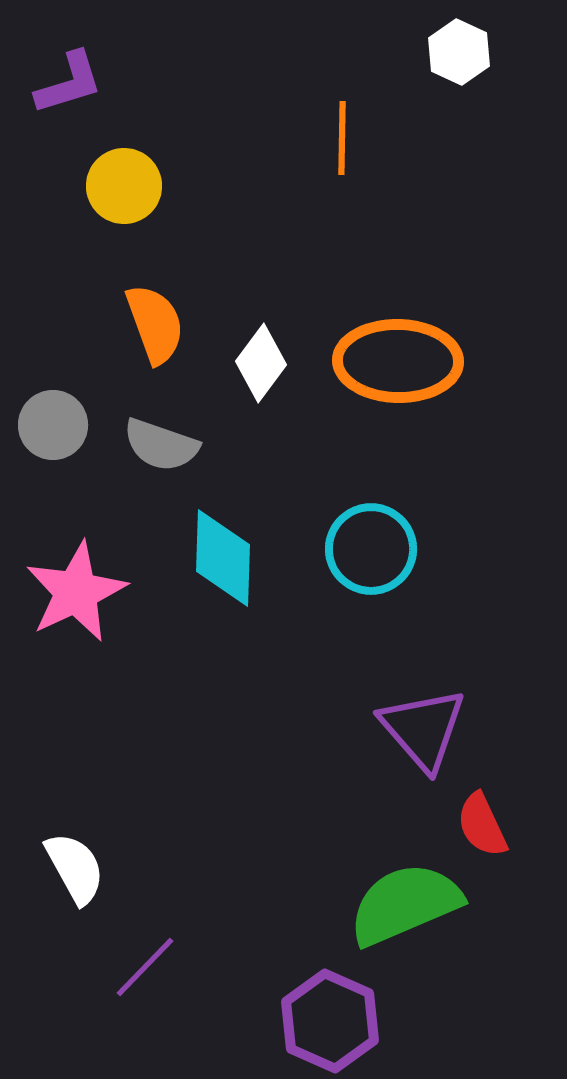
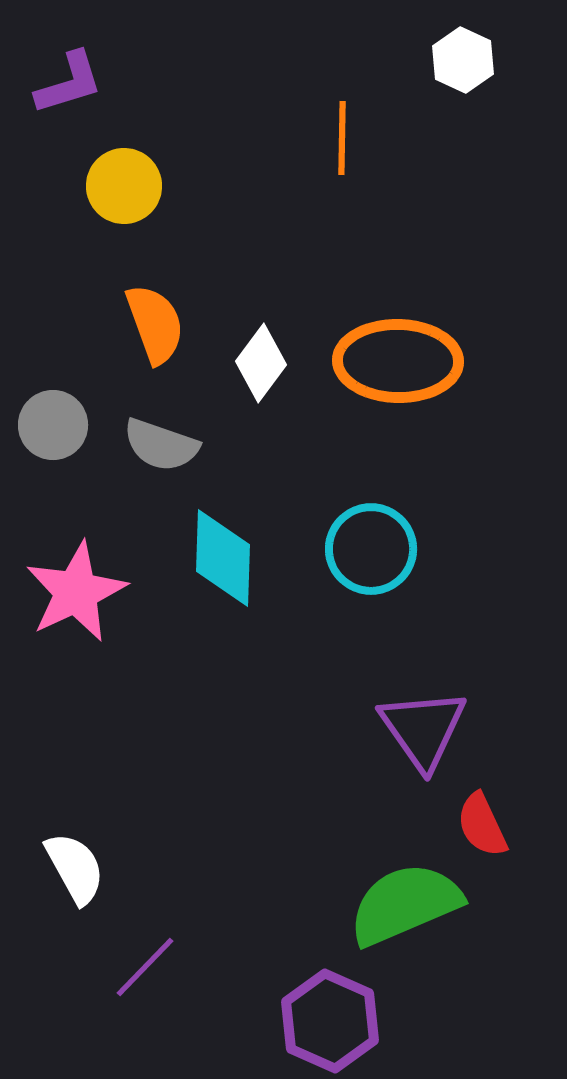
white hexagon: moved 4 px right, 8 px down
purple triangle: rotated 6 degrees clockwise
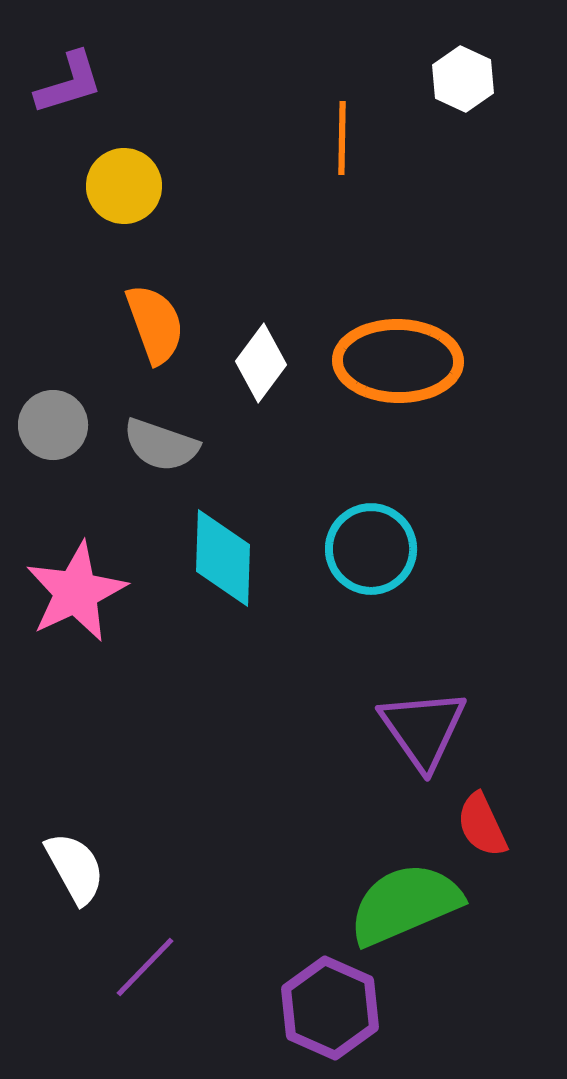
white hexagon: moved 19 px down
purple hexagon: moved 13 px up
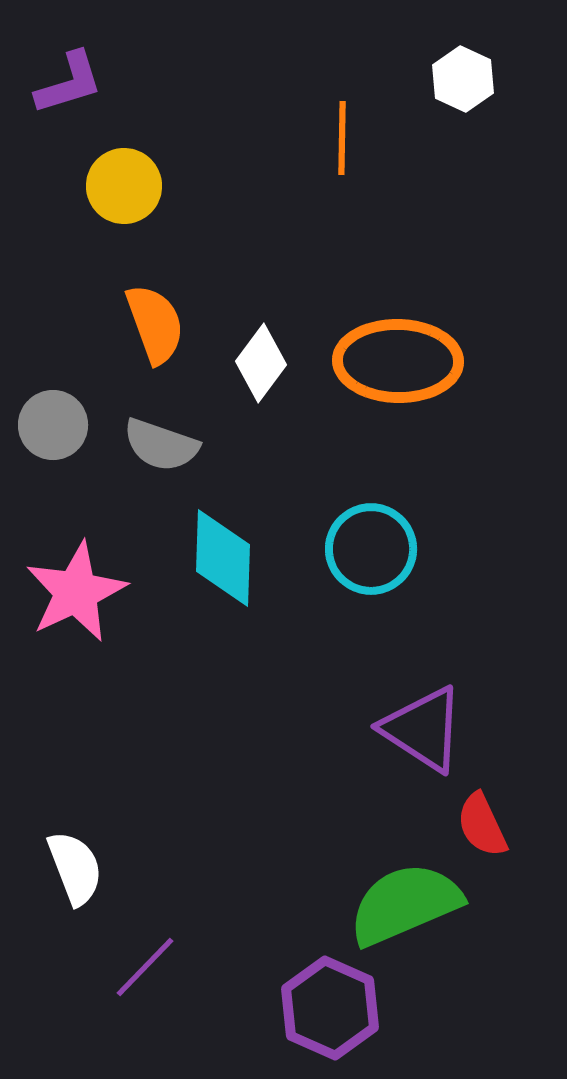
purple triangle: rotated 22 degrees counterclockwise
white semicircle: rotated 8 degrees clockwise
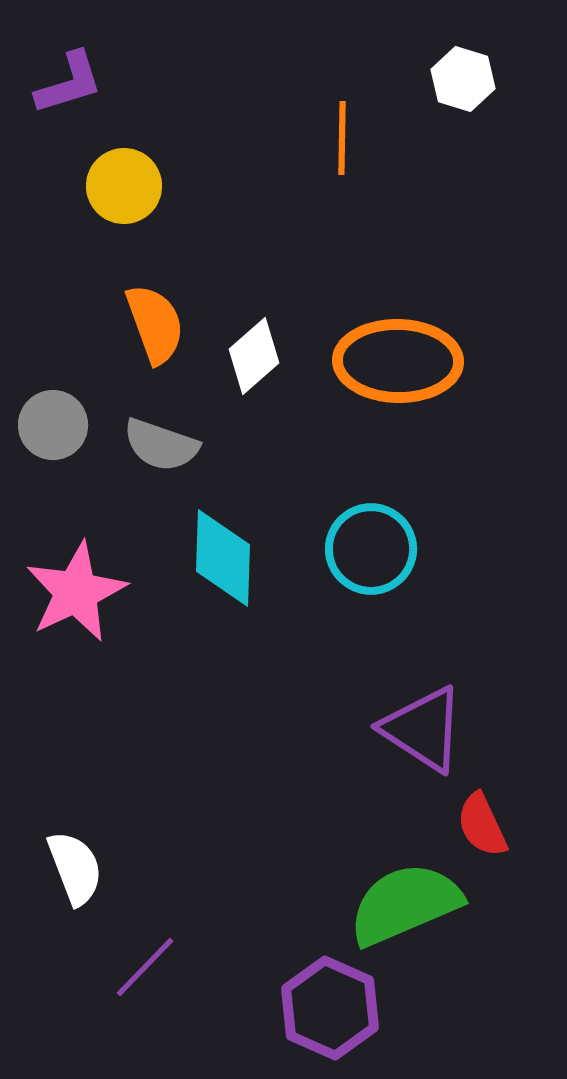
white hexagon: rotated 8 degrees counterclockwise
white diamond: moved 7 px left, 7 px up; rotated 12 degrees clockwise
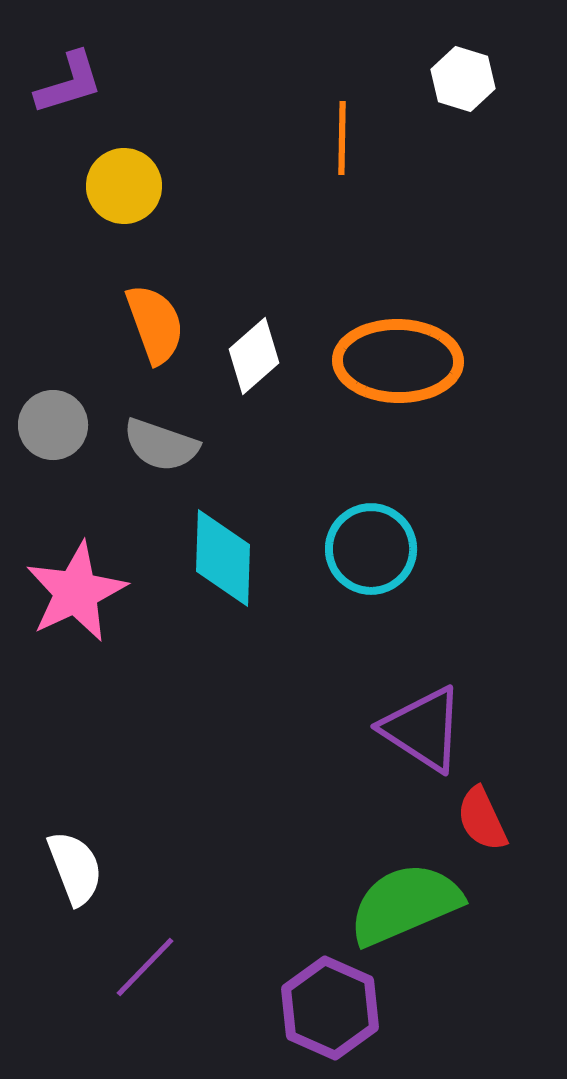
red semicircle: moved 6 px up
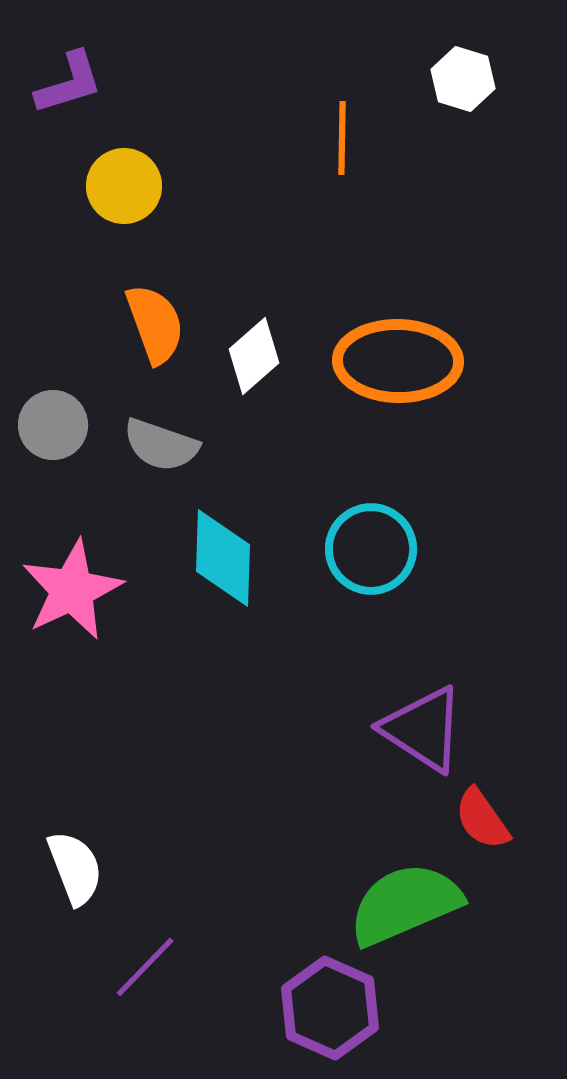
pink star: moved 4 px left, 2 px up
red semicircle: rotated 10 degrees counterclockwise
